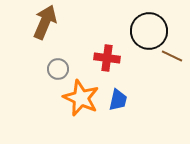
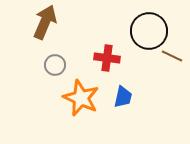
gray circle: moved 3 px left, 4 px up
blue trapezoid: moved 5 px right, 3 px up
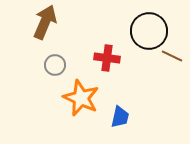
blue trapezoid: moved 3 px left, 20 px down
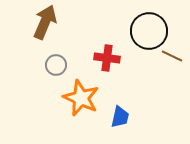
gray circle: moved 1 px right
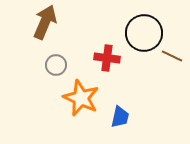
black circle: moved 5 px left, 2 px down
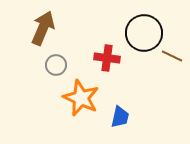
brown arrow: moved 2 px left, 6 px down
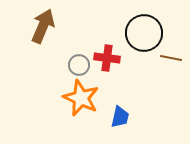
brown arrow: moved 2 px up
brown line: moved 1 px left, 2 px down; rotated 15 degrees counterclockwise
gray circle: moved 23 px right
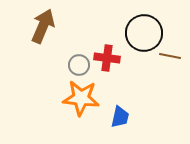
brown line: moved 1 px left, 2 px up
orange star: rotated 18 degrees counterclockwise
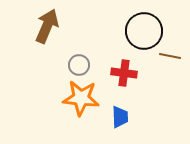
brown arrow: moved 4 px right
black circle: moved 2 px up
red cross: moved 17 px right, 15 px down
blue trapezoid: rotated 15 degrees counterclockwise
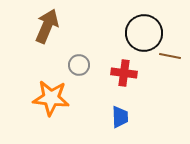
black circle: moved 2 px down
orange star: moved 30 px left
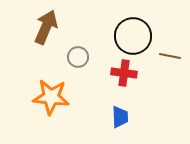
brown arrow: moved 1 px left, 1 px down
black circle: moved 11 px left, 3 px down
gray circle: moved 1 px left, 8 px up
orange star: moved 1 px up
